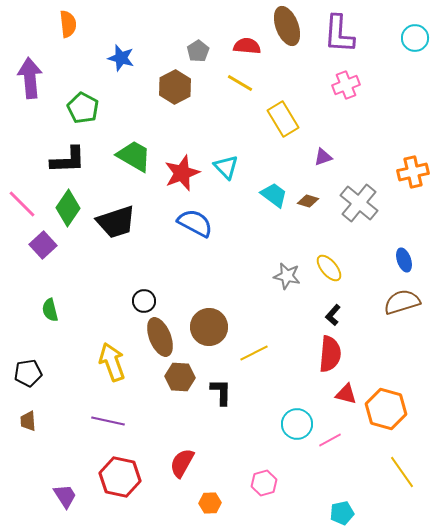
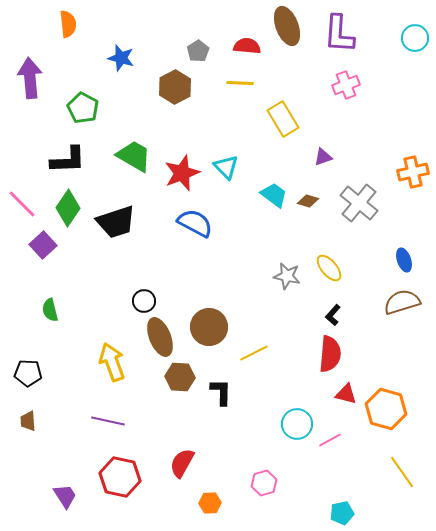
yellow line at (240, 83): rotated 28 degrees counterclockwise
black pentagon at (28, 373): rotated 12 degrees clockwise
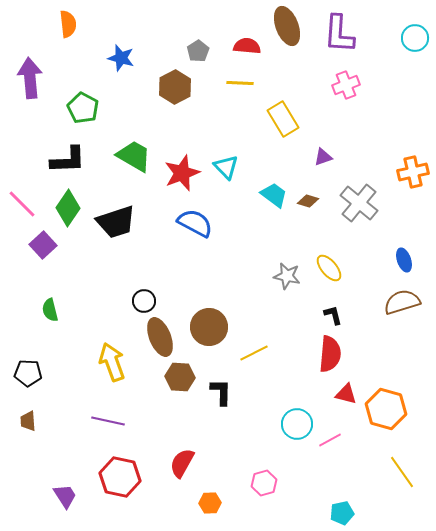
black L-shape at (333, 315): rotated 125 degrees clockwise
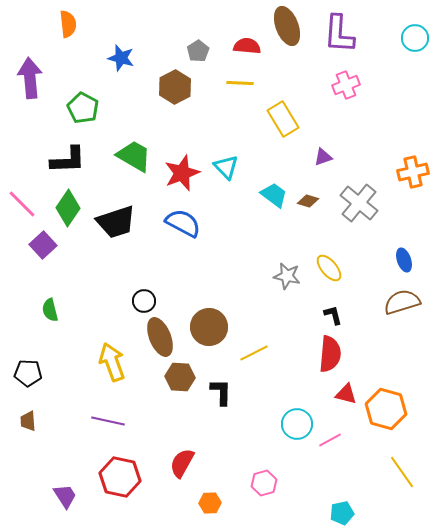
blue semicircle at (195, 223): moved 12 px left
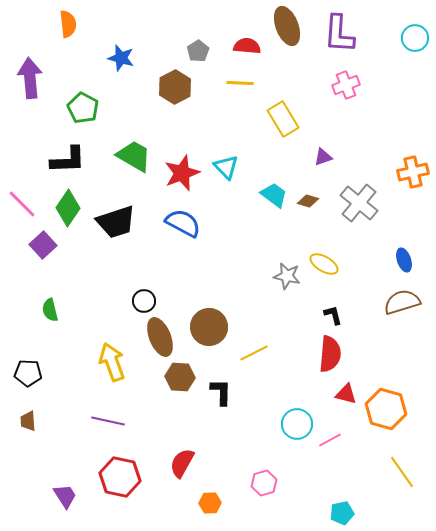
yellow ellipse at (329, 268): moved 5 px left, 4 px up; rotated 20 degrees counterclockwise
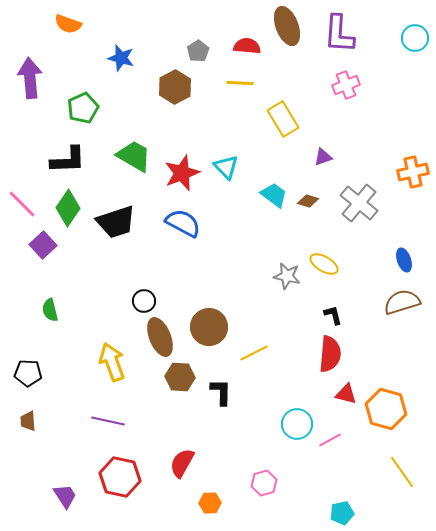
orange semicircle at (68, 24): rotated 116 degrees clockwise
green pentagon at (83, 108): rotated 20 degrees clockwise
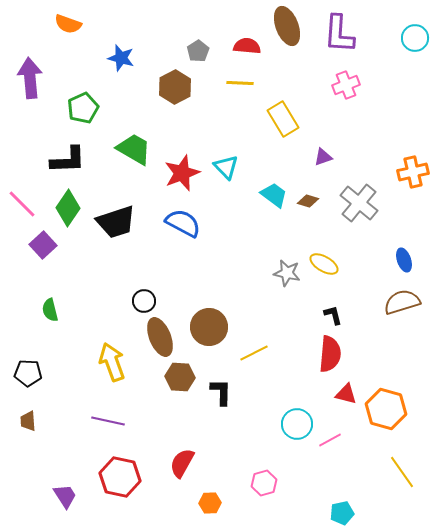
green trapezoid at (134, 156): moved 7 px up
gray star at (287, 276): moved 3 px up
